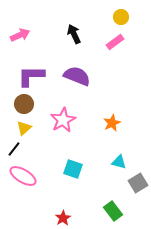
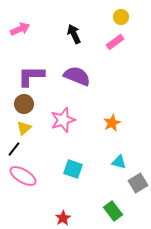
pink arrow: moved 6 px up
pink star: rotated 10 degrees clockwise
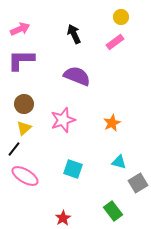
purple L-shape: moved 10 px left, 16 px up
pink ellipse: moved 2 px right
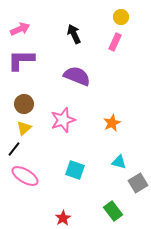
pink rectangle: rotated 30 degrees counterclockwise
cyan square: moved 2 px right, 1 px down
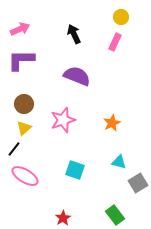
green rectangle: moved 2 px right, 4 px down
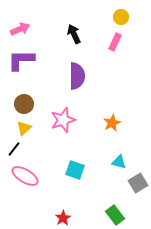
purple semicircle: rotated 68 degrees clockwise
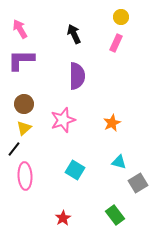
pink arrow: rotated 96 degrees counterclockwise
pink rectangle: moved 1 px right, 1 px down
cyan square: rotated 12 degrees clockwise
pink ellipse: rotated 56 degrees clockwise
